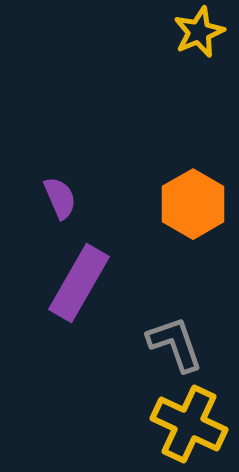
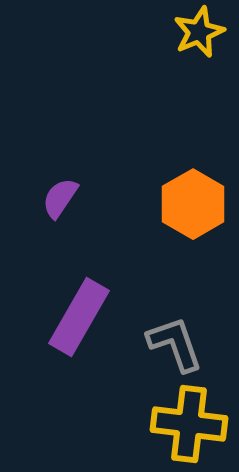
purple semicircle: rotated 123 degrees counterclockwise
purple rectangle: moved 34 px down
yellow cross: rotated 18 degrees counterclockwise
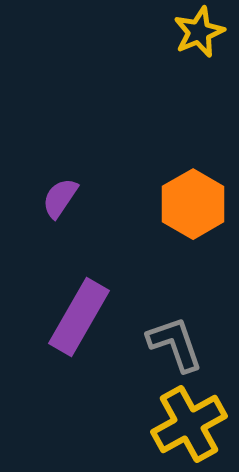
yellow cross: rotated 36 degrees counterclockwise
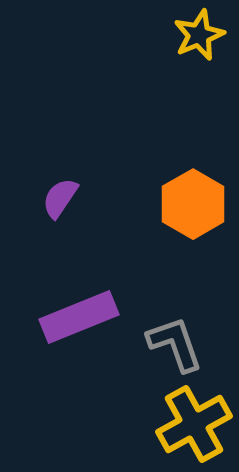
yellow star: moved 3 px down
purple rectangle: rotated 38 degrees clockwise
yellow cross: moved 5 px right
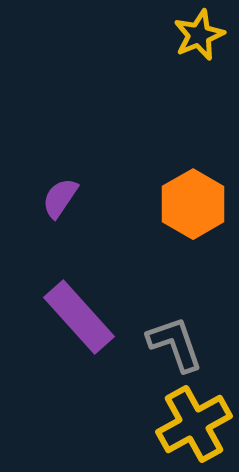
purple rectangle: rotated 70 degrees clockwise
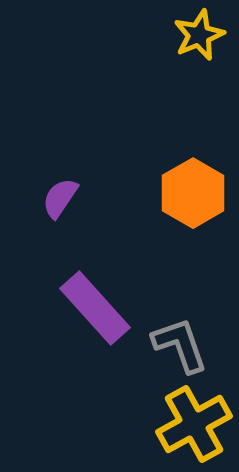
orange hexagon: moved 11 px up
purple rectangle: moved 16 px right, 9 px up
gray L-shape: moved 5 px right, 1 px down
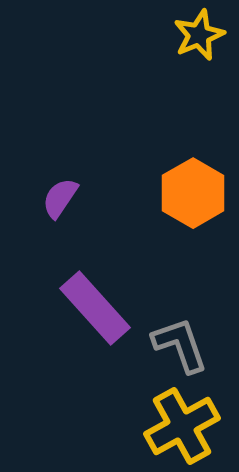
yellow cross: moved 12 px left, 2 px down
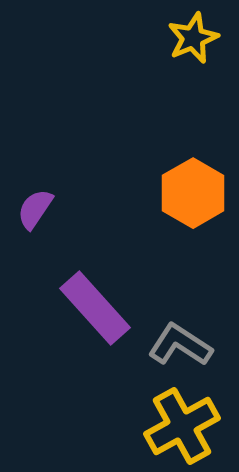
yellow star: moved 6 px left, 3 px down
purple semicircle: moved 25 px left, 11 px down
gray L-shape: rotated 38 degrees counterclockwise
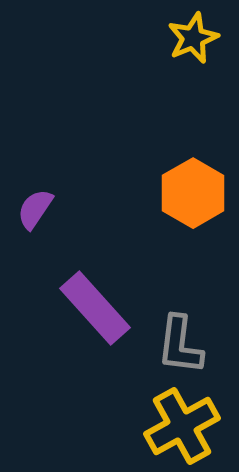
gray L-shape: rotated 116 degrees counterclockwise
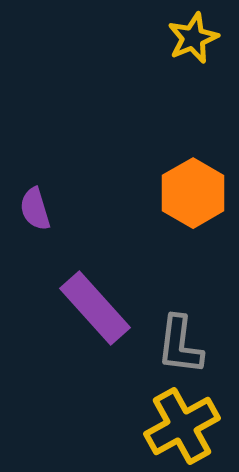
purple semicircle: rotated 51 degrees counterclockwise
